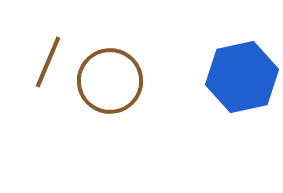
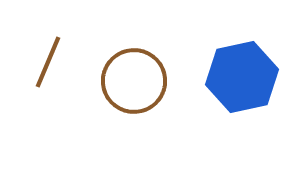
brown circle: moved 24 px right
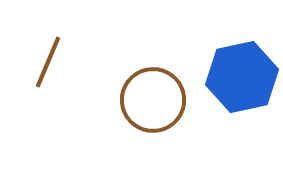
brown circle: moved 19 px right, 19 px down
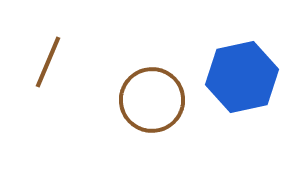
brown circle: moved 1 px left
